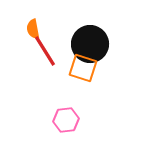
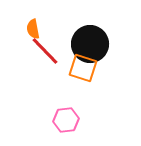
red line: rotated 12 degrees counterclockwise
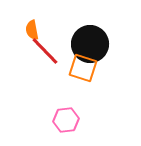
orange semicircle: moved 1 px left, 1 px down
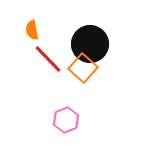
red line: moved 3 px right, 8 px down
orange square: rotated 24 degrees clockwise
pink hexagon: rotated 15 degrees counterclockwise
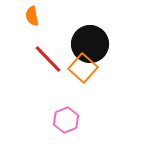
orange semicircle: moved 14 px up
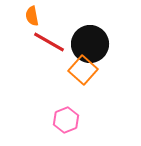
red line: moved 1 px right, 17 px up; rotated 16 degrees counterclockwise
orange square: moved 2 px down
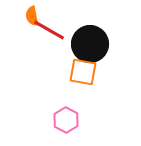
red line: moved 12 px up
orange square: moved 2 px down; rotated 32 degrees counterclockwise
pink hexagon: rotated 10 degrees counterclockwise
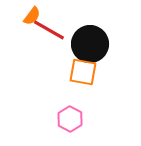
orange semicircle: rotated 132 degrees counterclockwise
pink hexagon: moved 4 px right, 1 px up
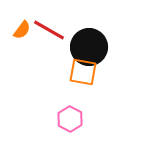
orange semicircle: moved 10 px left, 14 px down
black circle: moved 1 px left, 3 px down
